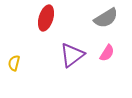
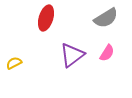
yellow semicircle: rotated 49 degrees clockwise
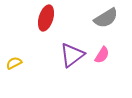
pink semicircle: moved 5 px left, 2 px down
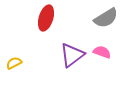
pink semicircle: moved 3 px up; rotated 102 degrees counterclockwise
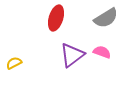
red ellipse: moved 10 px right
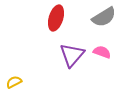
gray semicircle: moved 2 px left, 1 px up
purple triangle: rotated 12 degrees counterclockwise
yellow semicircle: moved 19 px down
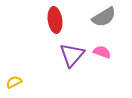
red ellipse: moved 1 px left, 2 px down; rotated 25 degrees counterclockwise
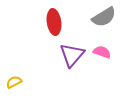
red ellipse: moved 1 px left, 2 px down
